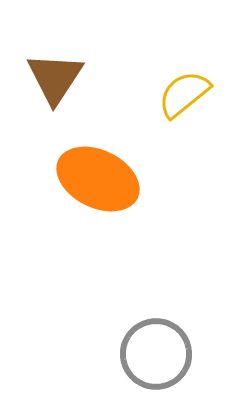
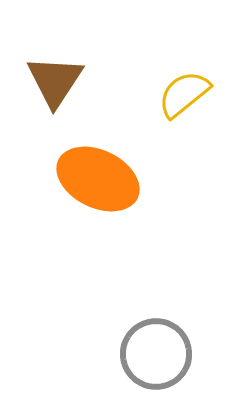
brown triangle: moved 3 px down
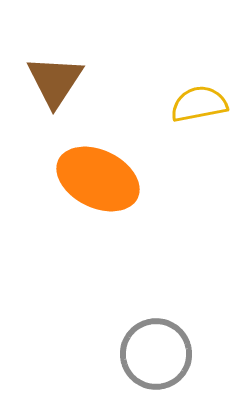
yellow semicircle: moved 15 px right, 10 px down; rotated 28 degrees clockwise
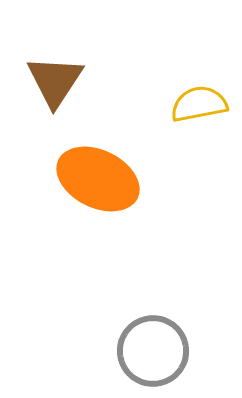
gray circle: moved 3 px left, 3 px up
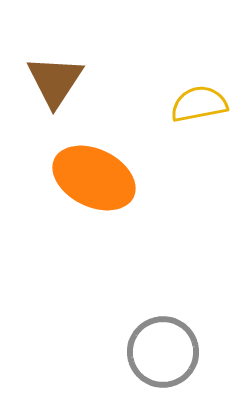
orange ellipse: moved 4 px left, 1 px up
gray circle: moved 10 px right, 1 px down
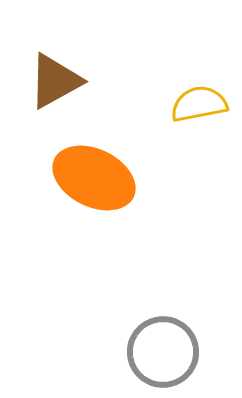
brown triangle: rotated 28 degrees clockwise
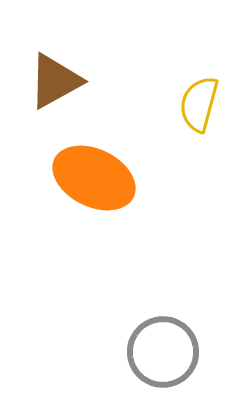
yellow semicircle: rotated 64 degrees counterclockwise
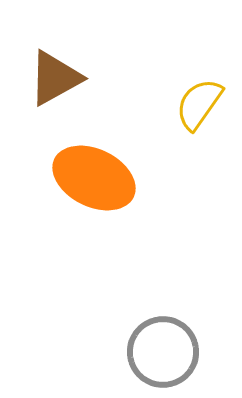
brown triangle: moved 3 px up
yellow semicircle: rotated 20 degrees clockwise
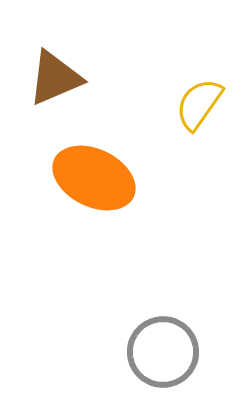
brown triangle: rotated 6 degrees clockwise
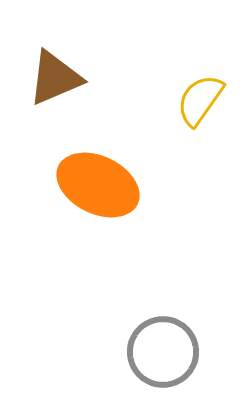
yellow semicircle: moved 1 px right, 4 px up
orange ellipse: moved 4 px right, 7 px down
